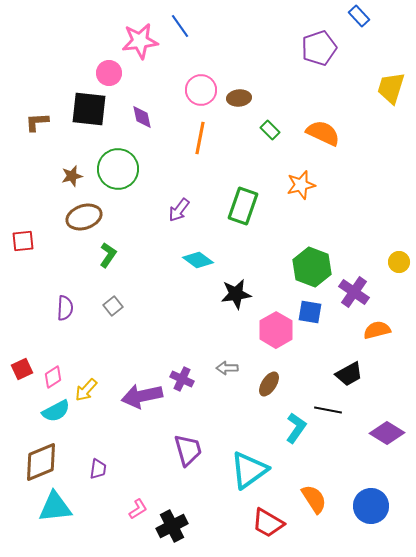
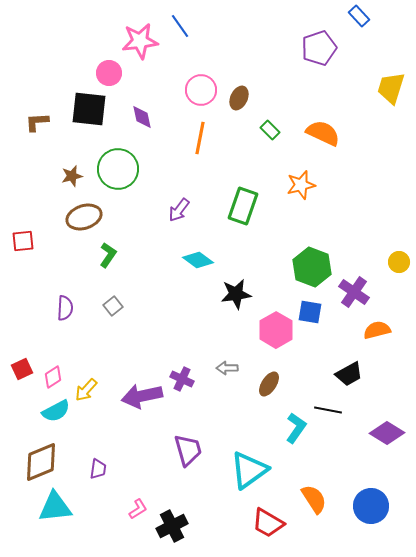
brown ellipse at (239, 98): rotated 60 degrees counterclockwise
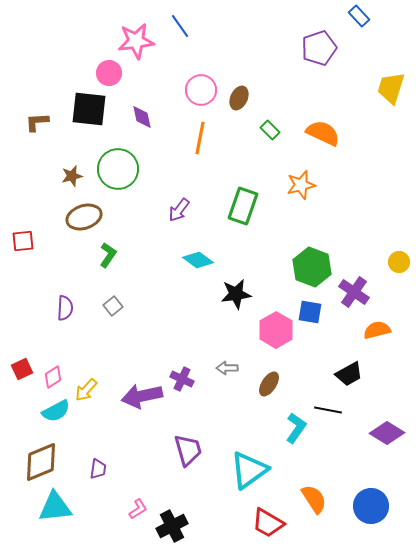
pink star at (140, 41): moved 4 px left
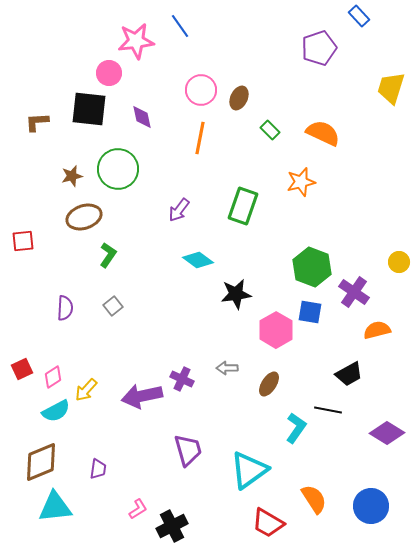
orange star at (301, 185): moved 3 px up
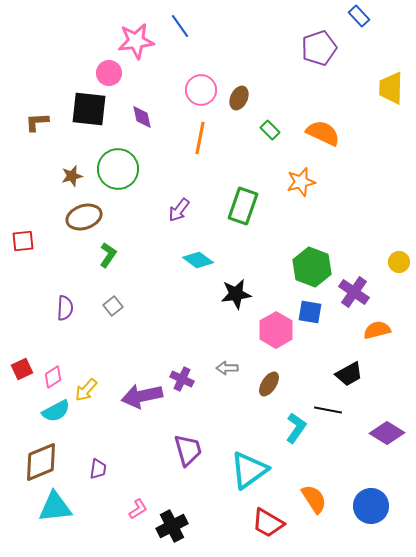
yellow trapezoid at (391, 88): rotated 16 degrees counterclockwise
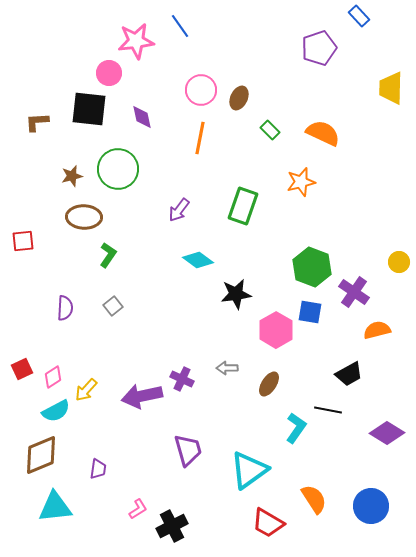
brown ellipse at (84, 217): rotated 20 degrees clockwise
brown diamond at (41, 462): moved 7 px up
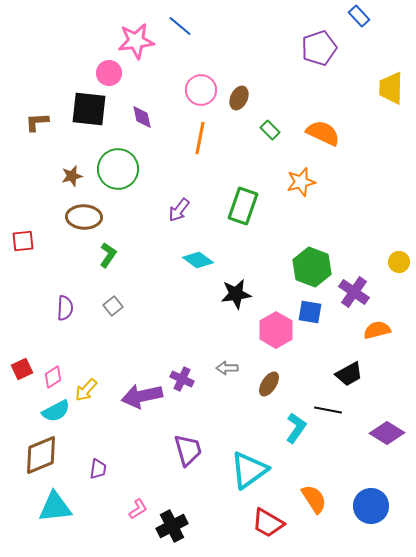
blue line at (180, 26): rotated 15 degrees counterclockwise
